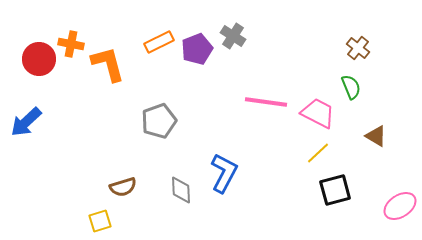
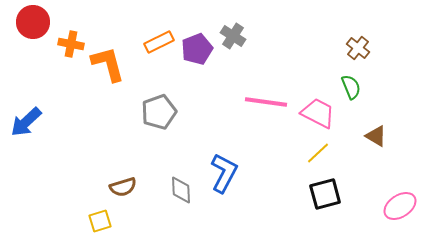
red circle: moved 6 px left, 37 px up
gray pentagon: moved 9 px up
black square: moved 10 px left, 4 px down
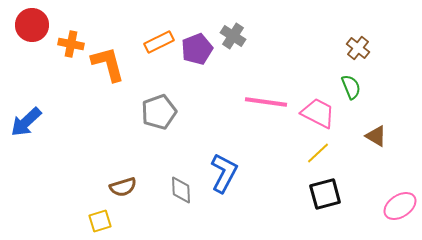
red circle: moved 1 px left, 3 px down
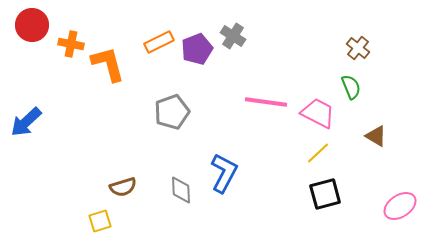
gray pentagon: moved 13 px right
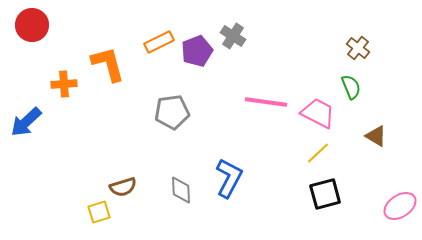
orange cross: moved 7 px left, 40 px down; rotated 15 degrees counterclockwise
purple pentagon: moved 2 px down
gray pentagon: rotated 12 degrees clockwise
blue L-shape: moved 5 px right, 5 px down
yellow square: moved 1 px left, 9 px up
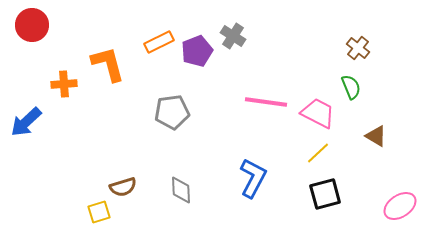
blue L-shape: moved 24 px right
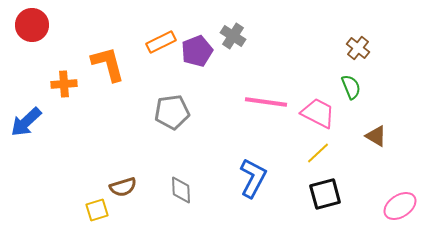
orange rectangle: moved 2 px right
yellow square: moved 2 px left, 2 px up
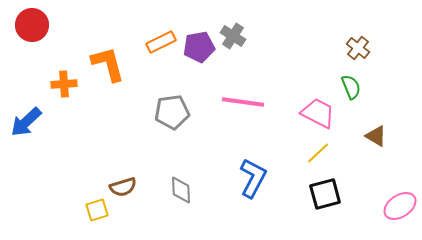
purple pentagon: moved 2 px right, 4 px up; rotated 12 degrees clockwise
pink line: moved 23 px left
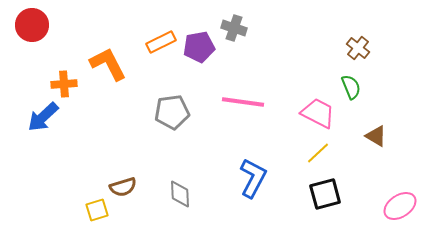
gray cross: moved 1 px right, 8 px up; rotated 15 degrees counterclockwise
orange L-shape: rotated 12 degrees counterclockwise
blue arrow: moved 17 px right, 5 px up
gray diamond: moved 1 px left, 4 px down
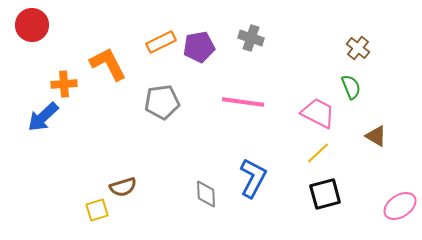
gray cross: moved 17 px right, 10 px down
gray pentagon: moved 10 px left, 10 px up
gray diamond: moved 26 px right
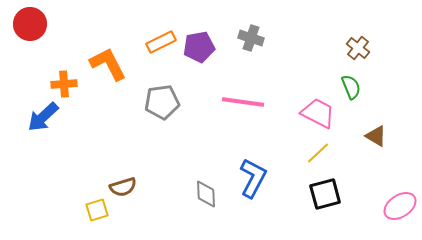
red circle: moved 2 px left, 1 px up
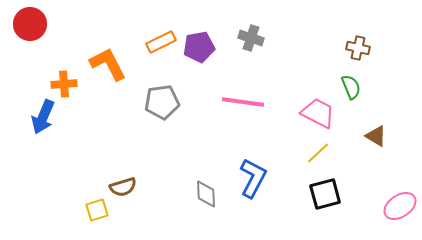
brown cross: rotated 25 degrees counterclockwise
blue arrow: rotated 24 degrees counterclockwise
